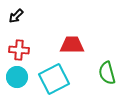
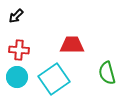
cyan square: rotated 8 degrees counterclockwise
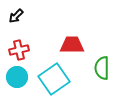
red cross: rotated 18 degrees counterclockwise
green semicircle: moved 5 px left, 5 px up; rotated 15 degrees clockwise
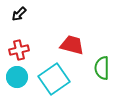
black arrow: moved 3 px right, 2 px up
red trapezoid: rotated 15 degrees clockwise
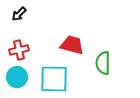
green semicircle: moved 1 px right, 5 px up
cyan square: rotated 36 degrees clockwise
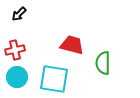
red cross: moved 4 px left
cyan square: rotated 8 degrees clockwise
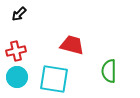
red cross: moved 1 px right, 1 px down
green semicircle: moved 6 px right, 8 px down
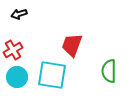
black arrow: rotated 28 degrees clockwise
red trapezoid: rotated 85 degrees counterclockwise
red cross: moved 3 px left, 1 px up; rotated 18 degrees counterclockwise
cyan square: moved 2 px left, 4 px up
